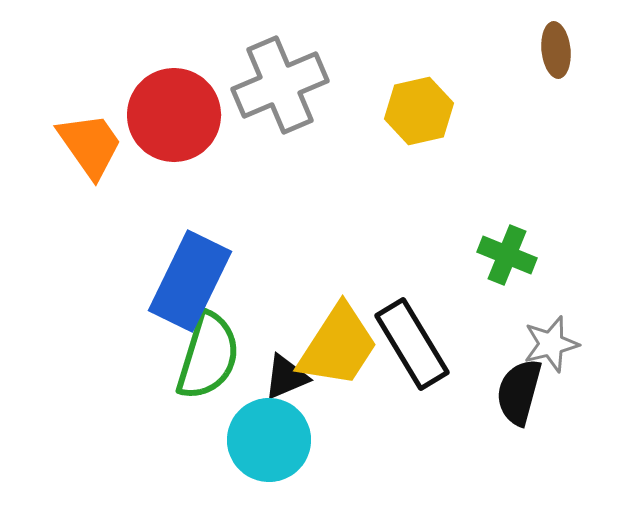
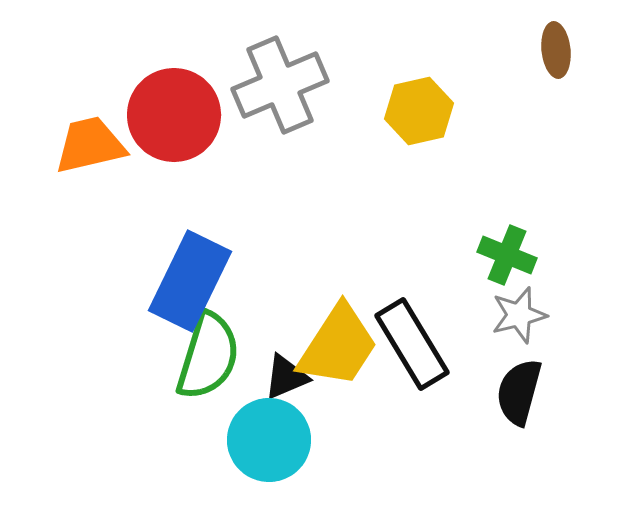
orange trapezoid: rotated 68 degrees counterclockwise
gray star: moved 32 px left, 29 px up
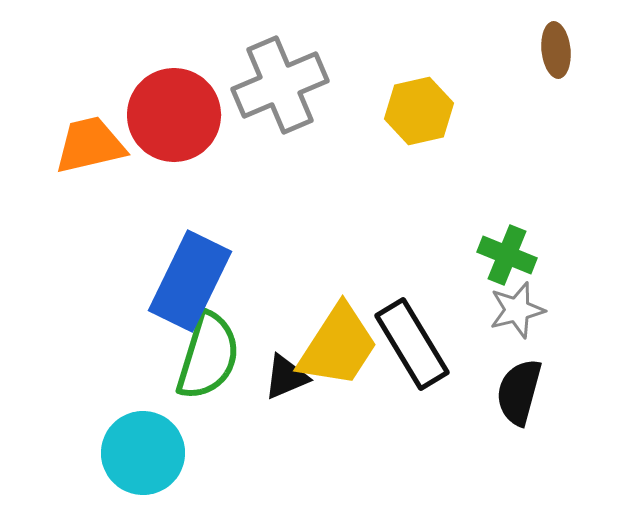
gray star: moved 2 px left, 5 px up
cyan circle: moved 126 px left, 13 px down
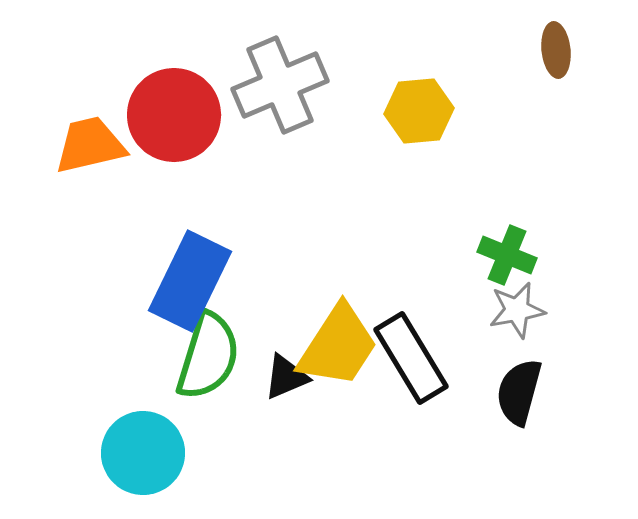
yellow hexagon: rotated 8 degrees clockwise
gray star: rotated 4 degrees clockwise
black rectangle: moved 1 px left, 14 px down
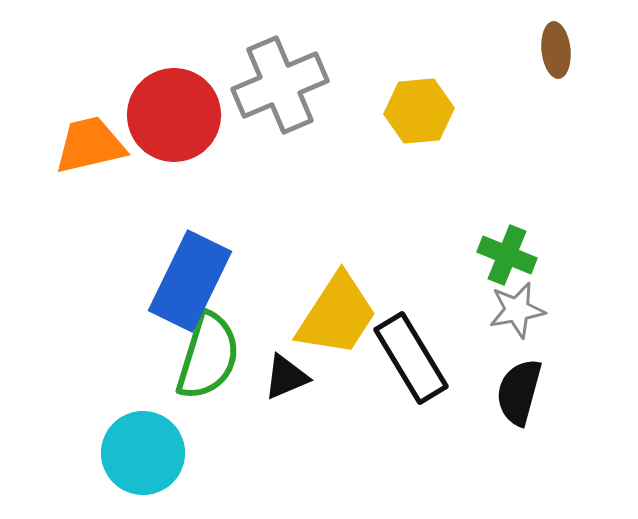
yellow trapezoid: moved 1 px left, 31 px up
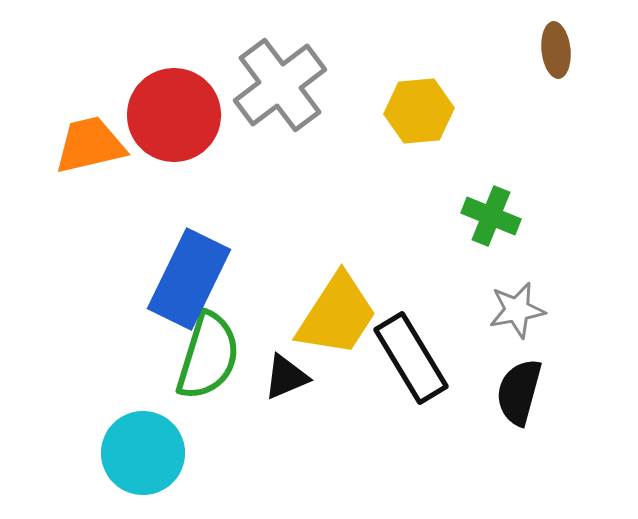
gray cross: rotated 14 degrees counterclockwise
green cross: moved 16 px left, 39 px up
blue rectangle: moved 1 px left, 2 px up
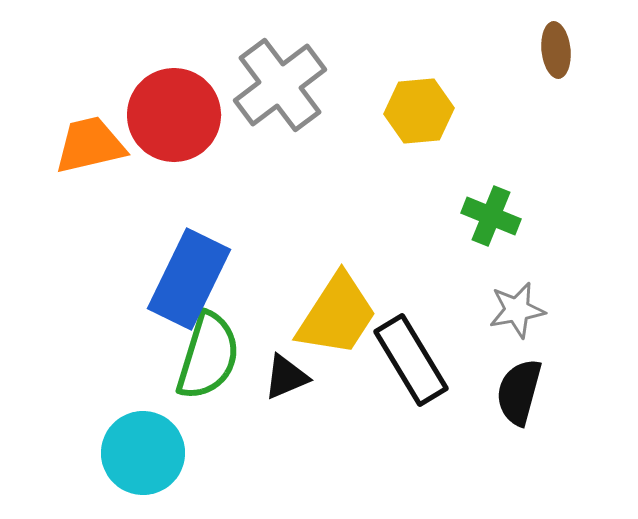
black rectangle: moved 2 px down
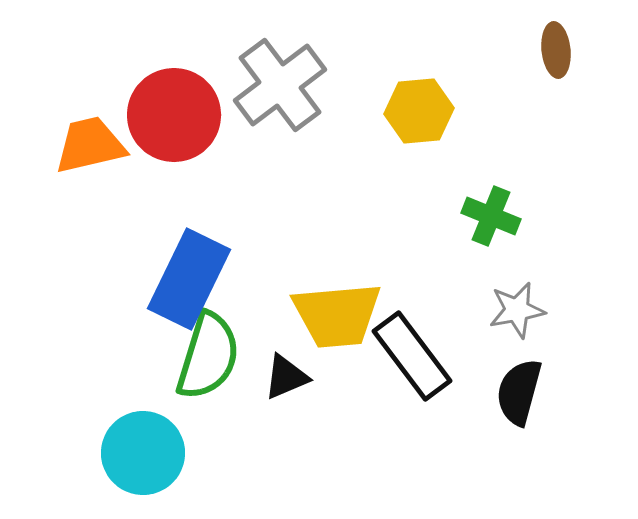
yellow trapezoid: rotated 52 degrees clockwise
black rectangle: moved 1 px right, 4 px up; rotated 6 degrees counterclockwise
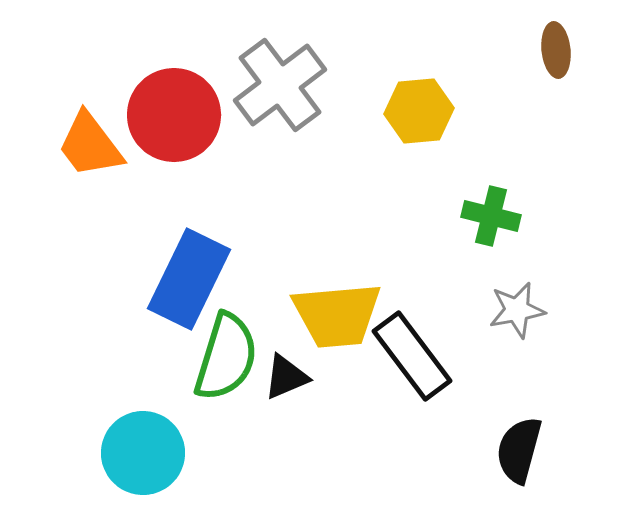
orange trapezoid: rotated 114 degrees counterclockwise
green cross: rotated 8 degrees counterclockwise
green semicircle: moved 18 px right, 1 px down
black semicircle: moved 58 px down
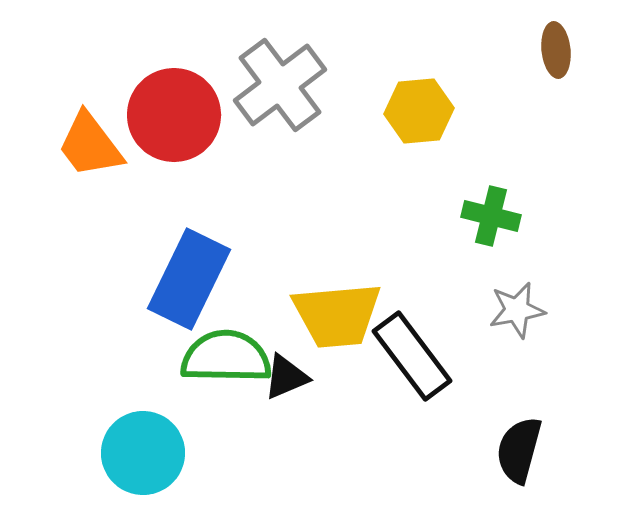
green semicircle: rotated 106 degrees counterclockwise
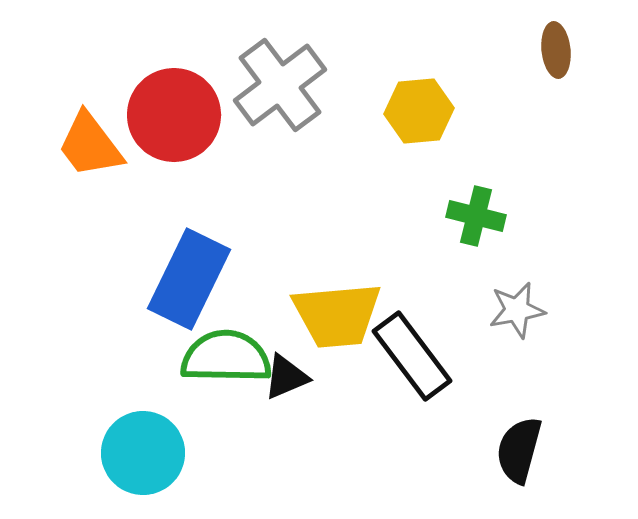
green cross: moved 15 px left
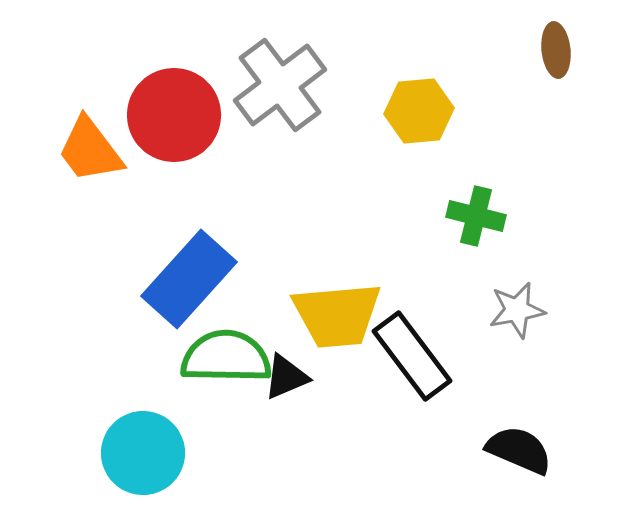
orange trapezoid: moved 5 px down
blue rectangle: rotated 16 degrees clockwise
black semicircle: rotated 98 degrees clockwise
